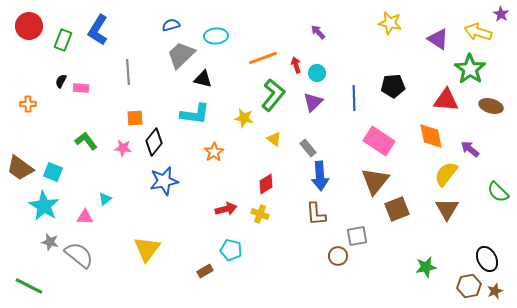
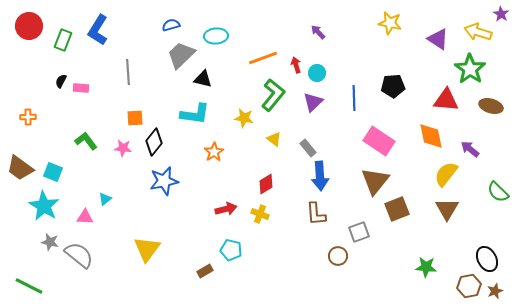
orange cross at (28, 104): moved 13 px down
gray square at (357, 236): moved 2 px right, 4 px up; rotated 10 degrees counterclockwise
green star at (426, 267): rotated 15 degrees clockwise
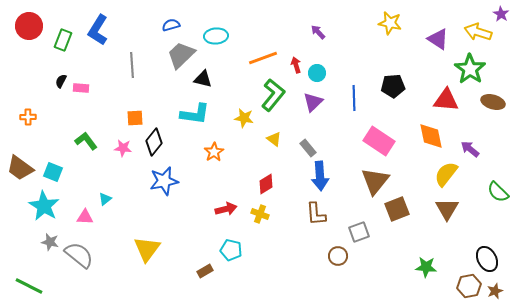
gray line at (128, 72): moved 4 px right, 7 px up
brown ellipse at (491, 106): moved 2 px right, 4 px up
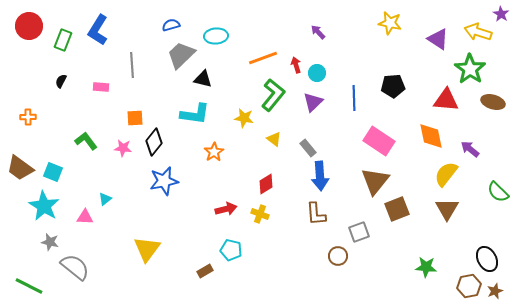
pink rectangle at (81, 88): moved 20 px right, 1 px up
gray semicircle at (79, 255): moved 4 px left, 12 px down
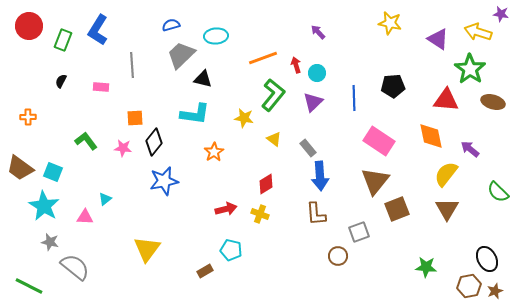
purple star at (501, 14): rotated 21 degrees counterclockwise
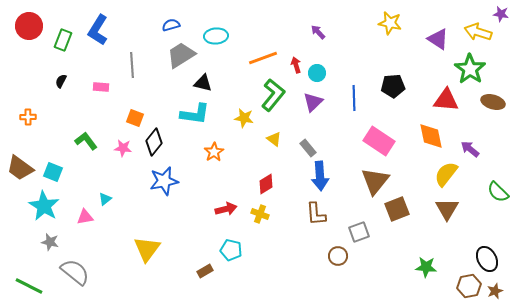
gray trapezoid at (181, 55): rotated 12 degrees clockwise
black triangle at (203, 79): moved 4 px down
orange square at (135, 118): rotated 24 degrees clockwise
pink triangle at (85, 217): rotated 12 degrees counterclockwise
gray semicircle at (75, 267): moved 5 px down
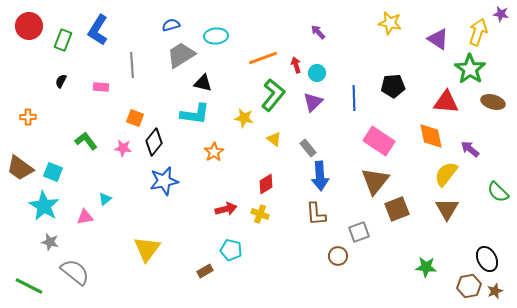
yellow arrow at (478, 32): rotated 92 degrees clockwise
red triangle at (446, 100): moved 2 px down
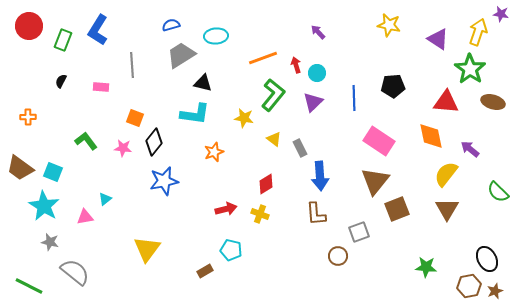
yellow star at (390, 23): moved 1 px left, 2 px down
gray rectangle at (308, 148): moved 8 px left; rotated 12 degrees clockwise
orange star at (214, 152): rotated 12 degrees clockwise
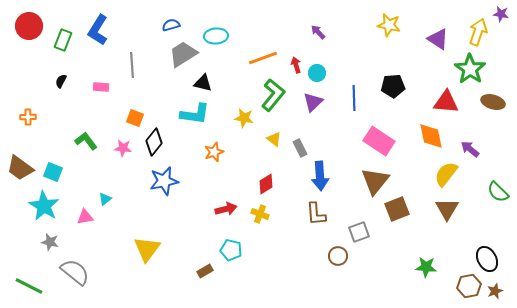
gray trapezoid at (181, 55): moved 2 px right, 1 px up
